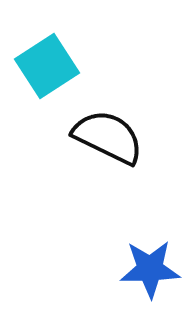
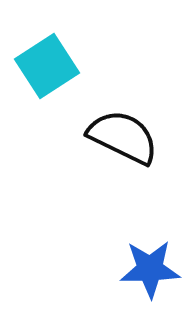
black semicircle: moved 15 px right
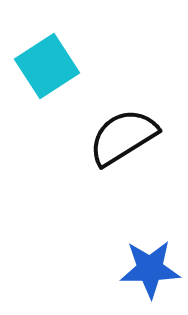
black semicircle: rotated 58 degrees counterclockwise
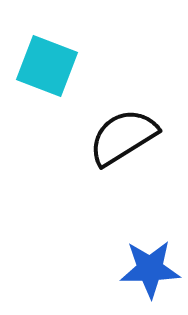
cyan square: rotated 36 degrees counterclockwise
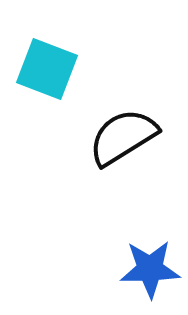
cyan square: moved 3 px down
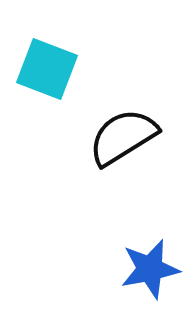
blue star: rotated 10 degrees counterclockwise
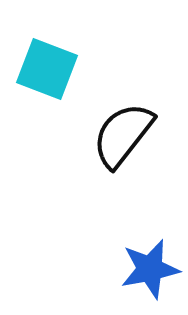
black semicircle: moved 2 px up; rotated 20 degrees counterclockwise
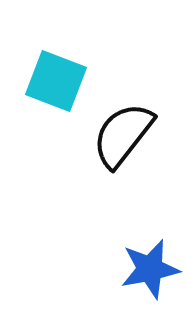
cyan square: moved 9 px right, 12 px down
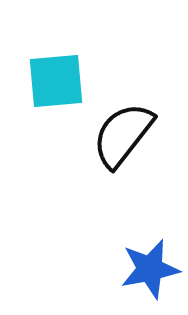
cyan square: rotated 26 degrees counterclockwise
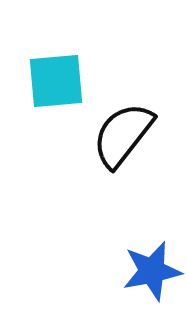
blue star: moved 2 px right, 2 px down
